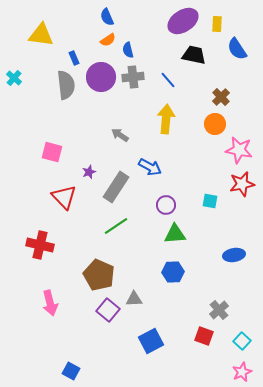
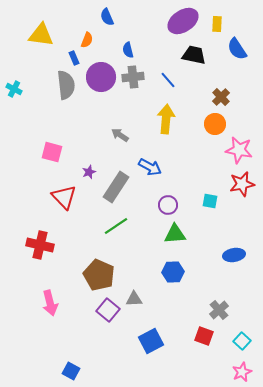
orange semicircle at (108, 40): moved 21 px left; rotated 35 degrees counterclockwise
cyan cross at (14, 78): moved 11 px down; rotated 14 degrees counterclockwise
purple circle at (166, 205): moved 2 px right
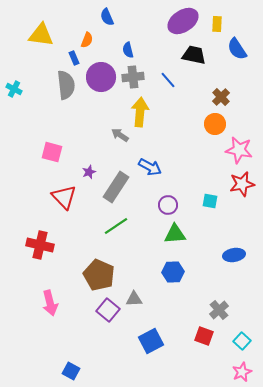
yellow arrow at (166, 119): moved 26 px left, 7 px up
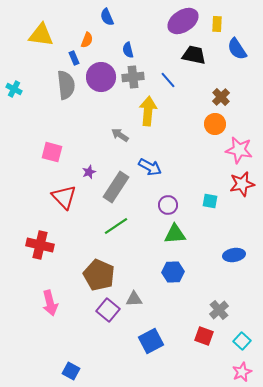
yellow arrow at (140, 112): moved 8 px right, 1 px up
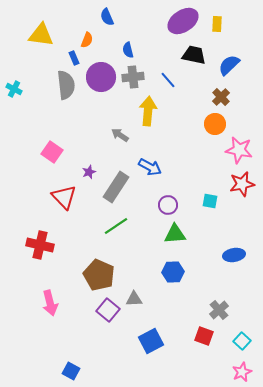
blue semicircle at (237, 49): moved 8 px left, 16 px down; rotated 80 degrees clockwise
pink square at (52, 152): rotated 20 degrees clockwise
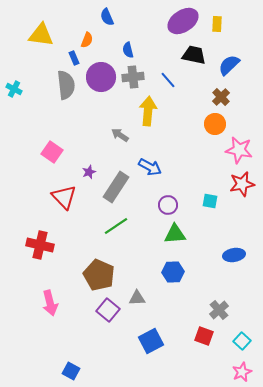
gray triangle at (134, 299): moved 3 px right, 1 px up
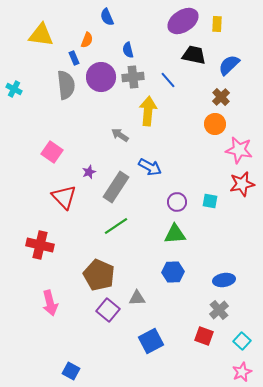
purple circle at (168, 205): moved 9 px right, 3 px up
blue ellipse at (234, 255): moved 10 px left, 25 px down
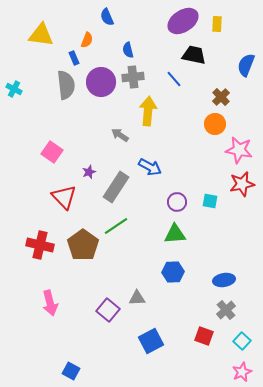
blue semicircle at (229, 65): moved 17 px right; rotated 25 degrees counterclockwise
purple circle at (101, 77): moved 5 px down
blue line at (168, 80): moved 6 px right, 1 px up
brown pentagon at (99, 275): moved 16 px left, 30 px up; rotated 12 degrees clockwise
gray cross at (219, 310): moved 7 px right
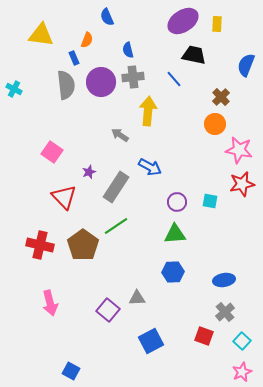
gray cross at (226, 310): moved 1 px left, 2 px down
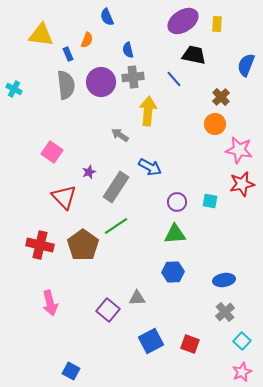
blue rectangle at (74, 58): moved 6 px left, 4 px up
red square at (204, 336): moved 14 px left, 8 px down
